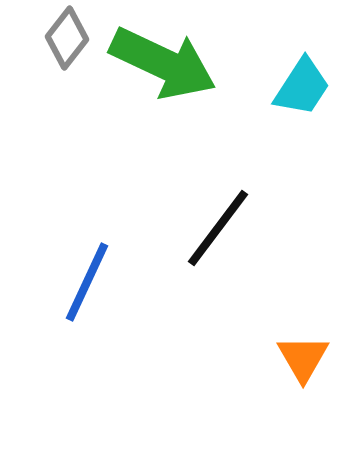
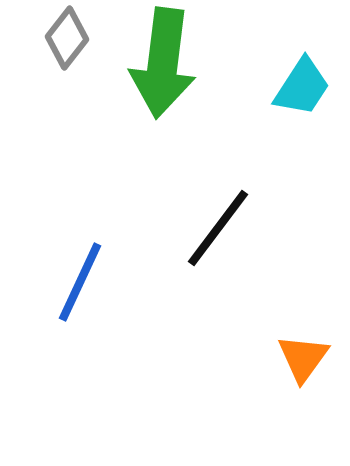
green arrow: rotated 72 degrees clockwise
blue line: moved 7 px left
orange triangle: rotated 6 degrees clockwise
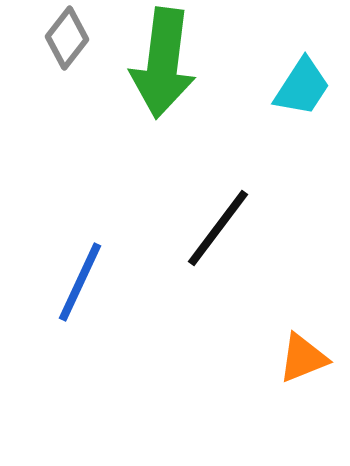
orange triangle: rotated 32 degrees clockwise
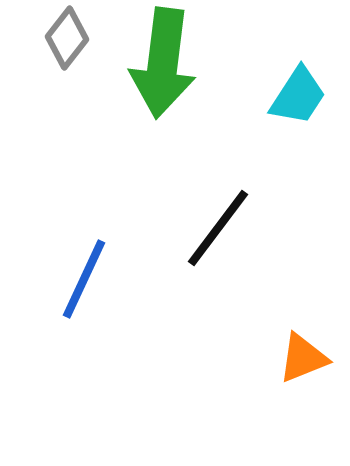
cyan trapezoid: moved 4 px left, 9 px down
blue line: moved 4 px right, 3 px up
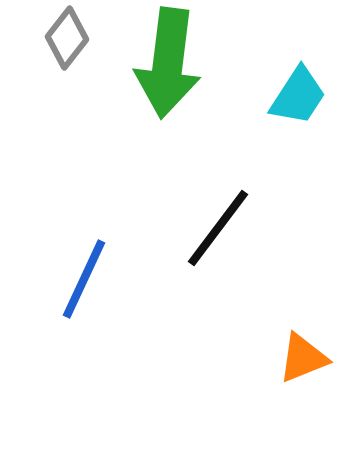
green arrow: moved 5 px right
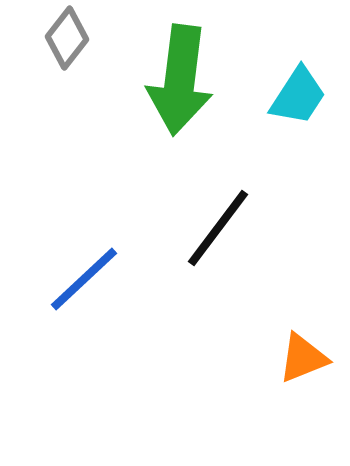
green arrow: moved 12 px right, 17 px down
blue line: rotated 22 degrees clockwise
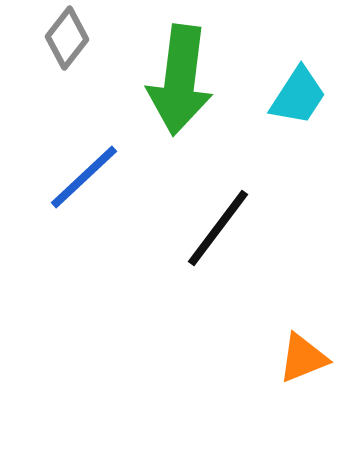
blue line: moved 102 px up
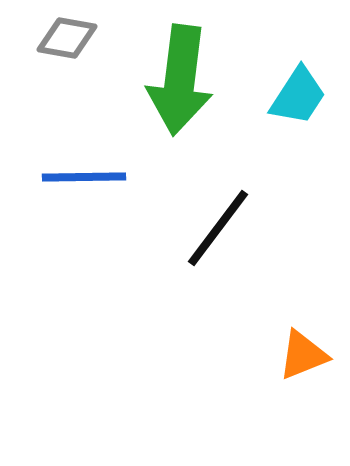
gray diamond: rotated 62 degrees clockwise
blue line: rotated 42 degrees clockwise
orange triangle: moved 3 px up
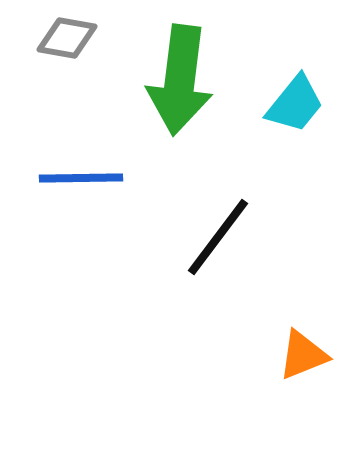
cyan trapezoid: moved 3 px left, 8 px down; rotated 6 degrees clockwise
blue line: moved 3 px left, 1 px down
black line: moved 9 px down
